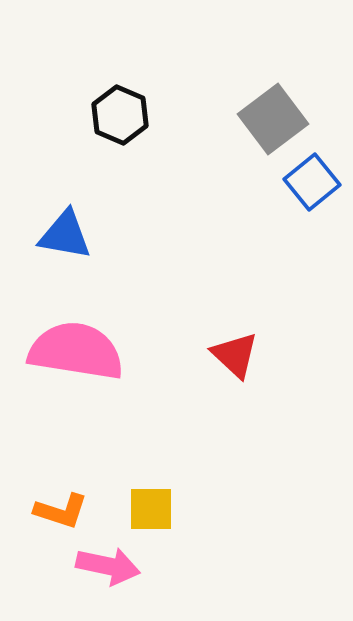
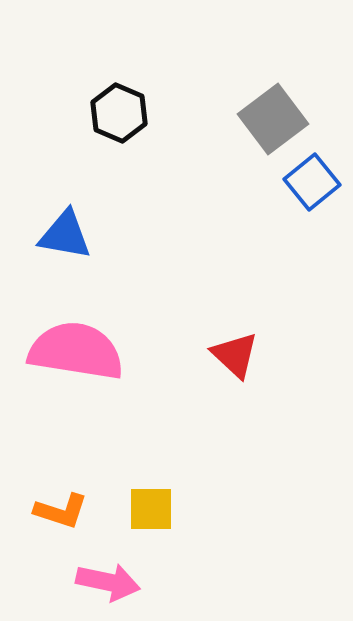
black hexagon: moved 1 px left, 2 px up
pink arrow: moved 16 px down
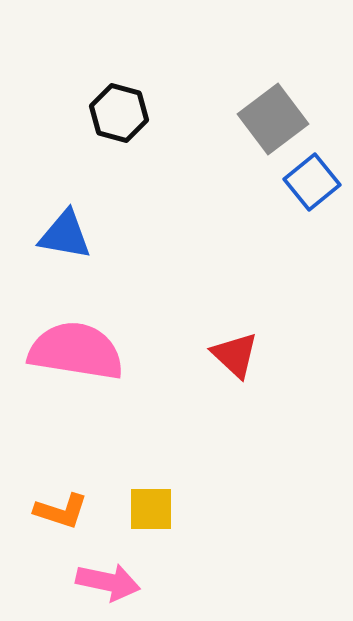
black hexagon: rotated 8 degrees counterclockwise
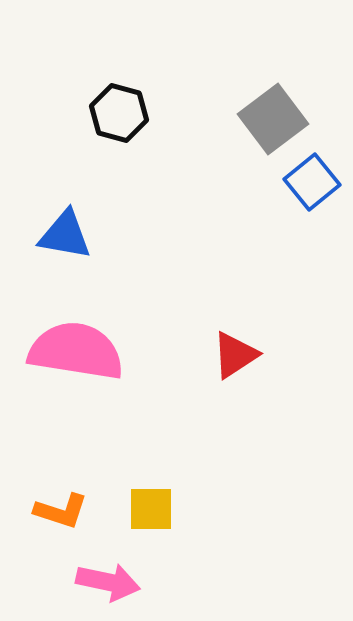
red triangle: rotated 44 degrees clockwise
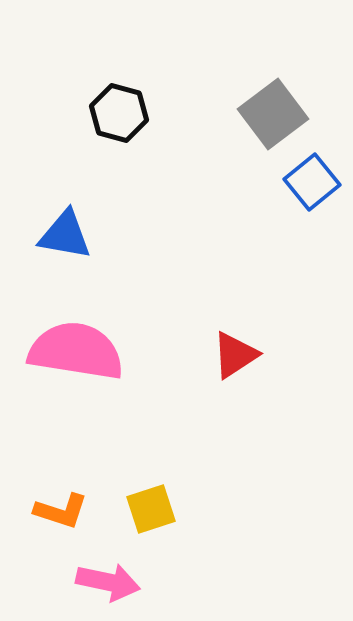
gray square: moved 5 px up
yellow square: rotated 18 degrees counterclockwise
